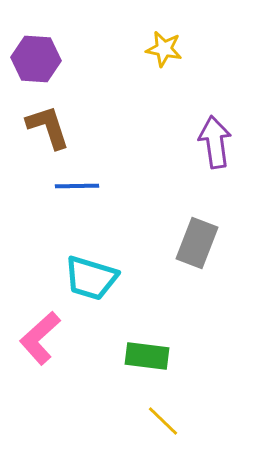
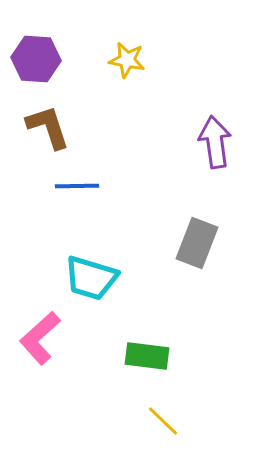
yellow star: moved 37 px left, 11 px down
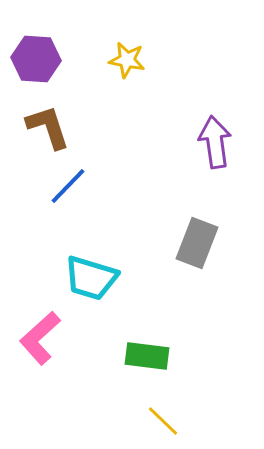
blue line: moved 9 px left; rotated 45 degrees counterclockwise
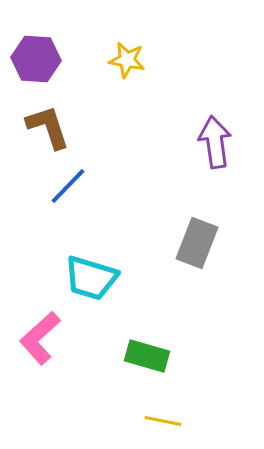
green rectangle: rotated 9 degrees clockwise
yellow line: rotated 33 degrees counterclockwise
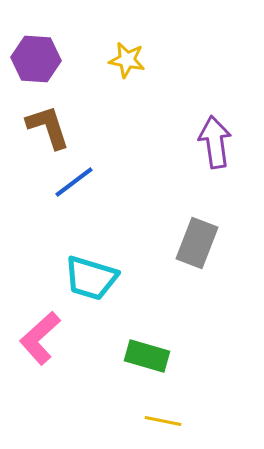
blue line: moved 6 px right, 4 px up; rotated 9 degrees clockwise
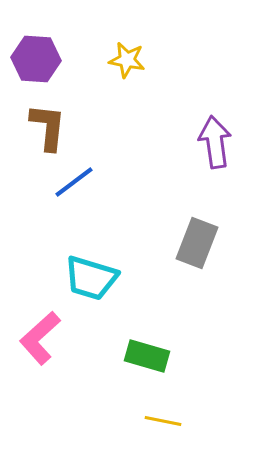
brown L-shape: rotated 24 degrees clockwise
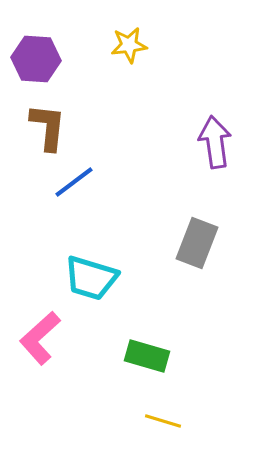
yellow star: moved 2 px right, 15 px up; rotated 18 degrees counterclockwise
yellow line: rotated 6 degrees clockwise
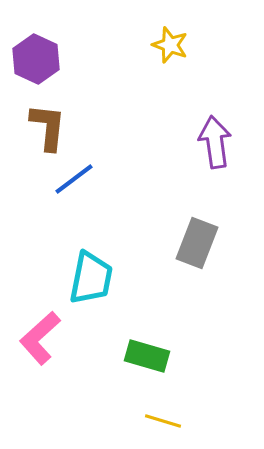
yellow star: moved 41 px right; rotated 27 degrees clockwise
purple hexagon: rotated 21 degrees clockwise
blue line: moved 3 px up
cyan trapezoid: rotated 96 degrees counterclockwise
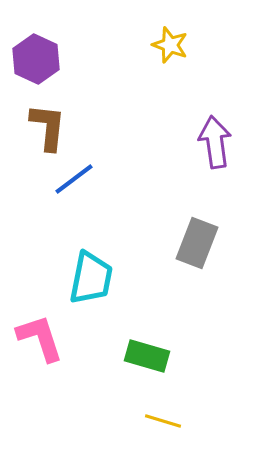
pink L-shape: rotated 114 degrees clockwise
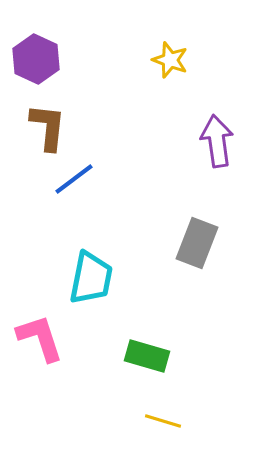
yellow star: moved 15 px down
purple arrow: moved 2 px right, 1 px up
